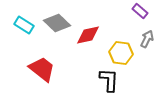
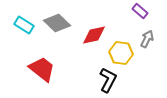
red diamond: moved 6 px right
black L-shape: moved 1 px left; rotated 25 degrees clockwise
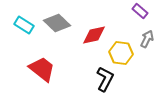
black L-shape: moved 3 px left, 1 px up
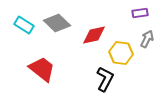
purple rectangle: moved 2 px down; rotated 49 degrees counterclockwise
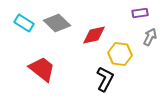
cyan rectangle: moved 2 px up
gray arrow: moved 3 px right, 2 px up
yellow hexagon: moved 1 px left, 1 px down
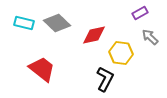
purple rectangle: rotated 21 degrees counterclockwise
cyan rectangle: rotated 18 degrees counterclockwise
gray arrow: rotated 72 degrees counterclockwise
yellow hexagon: moved 1 px right, 1 px up
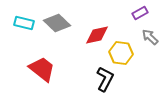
red diamond: moved 3 px right
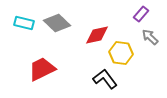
purple rectangle: moved 1 px right, 1 px down; rotated 21 degrees counterclockwise
red trapezoid: rotated 64 degrees counterclockwise
black L-shape: rotated 65 degrees counterclockwise
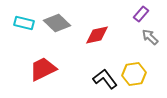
yellow hexagon: moved 13 px right, 21 px down; rotated 15 degrees counterclockwise
red trapezoid: moved 1 px right
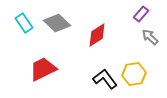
cyan rectangle: rotated 42 degrees clockwise
red diamond: rotated 20 degrees counterclockwise
